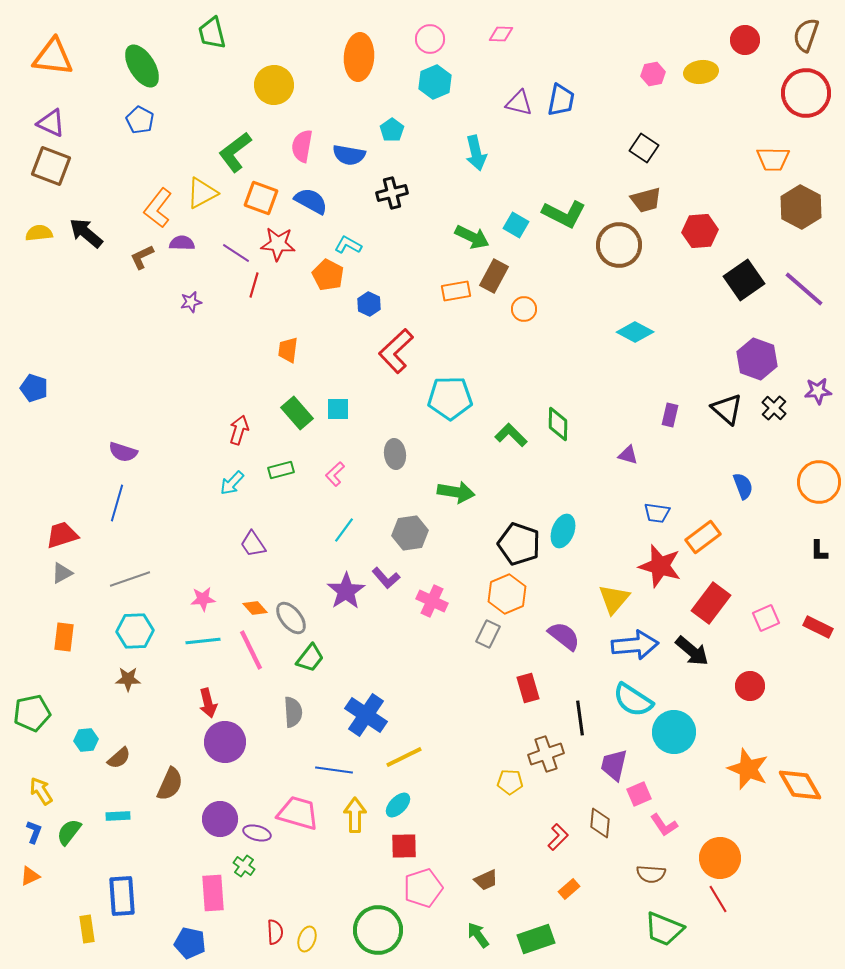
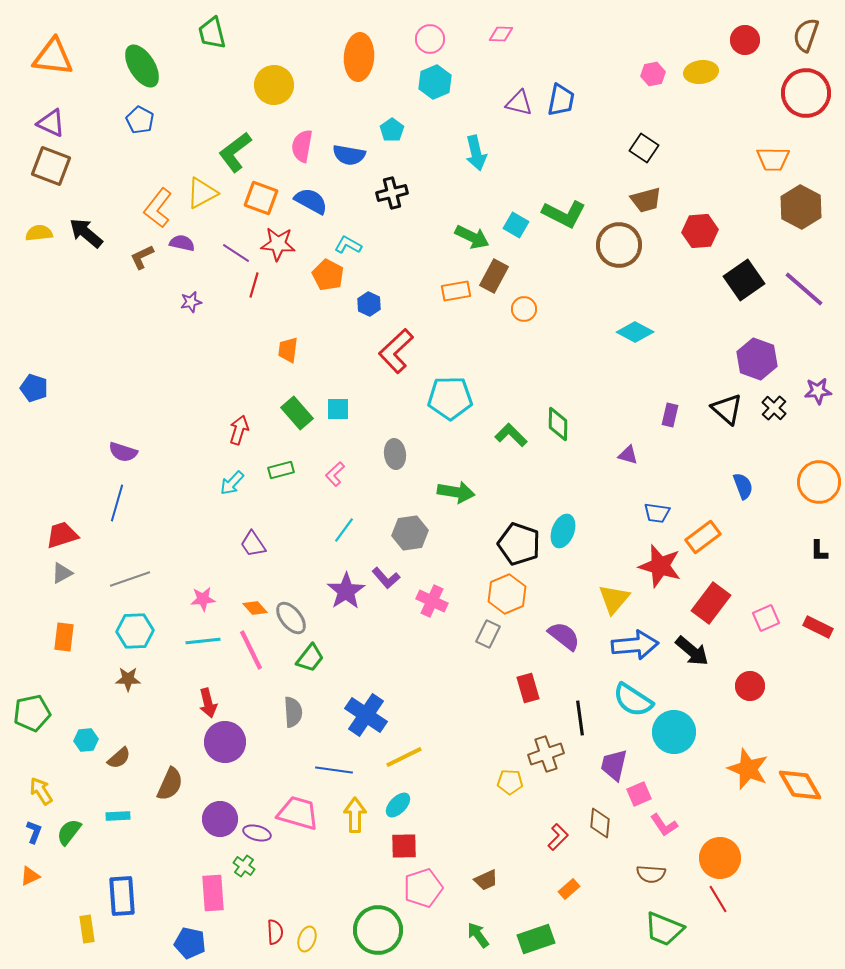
purple semicircle at (182, 243): rotated 10 degrees clockwise
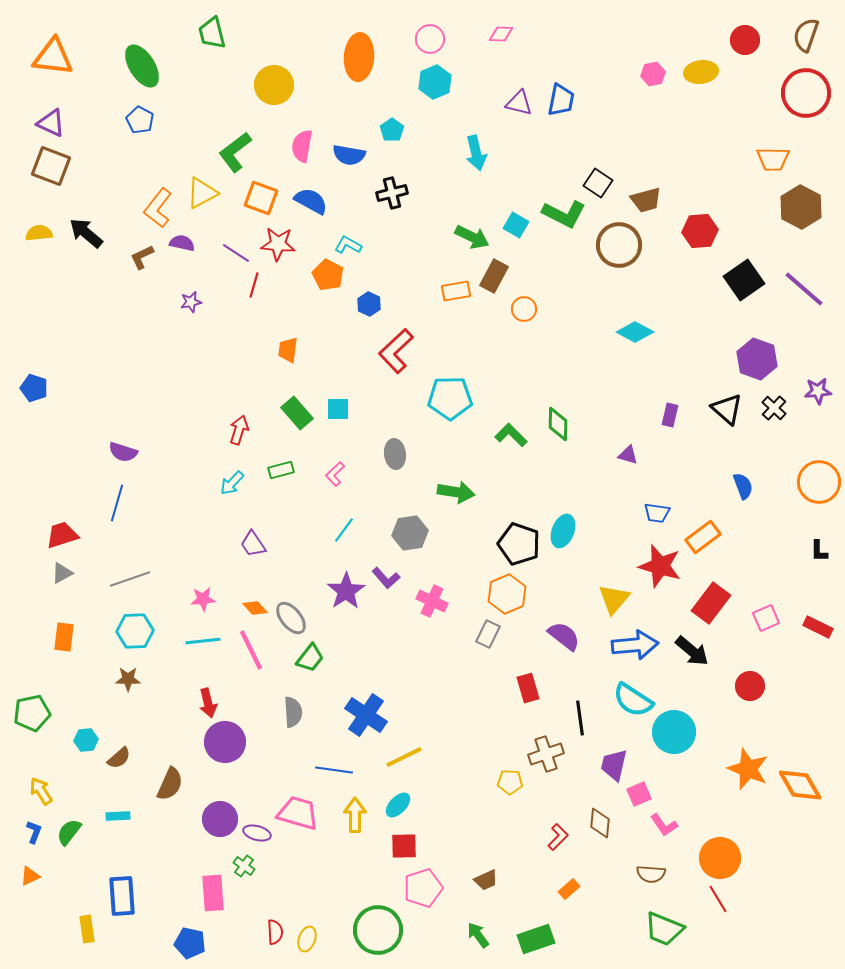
black square at (644, 148): moved 46 px left, 35 px down
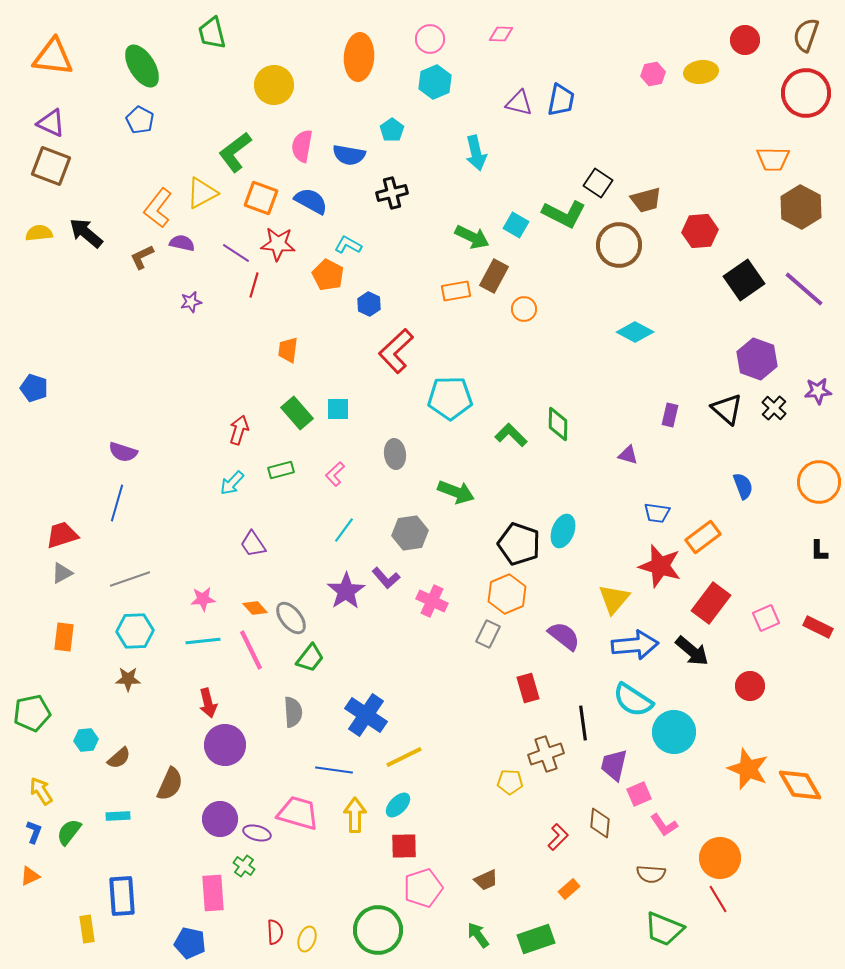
green arrow at (456, 492): rotated 12 degrees clockwise
black line at (580, 718): moved 3 px right, 5 px down
purple circle at (225, 742): moved 3 px down
